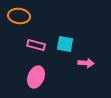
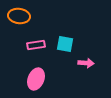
pink rectangle: rotated 24 degrees counterclockwise
pink ellipse: moved 2 px down
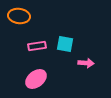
pink rectangle: moved 1 px right, 1 px down
pink ellipse: rotated 30 degrees clockwise
